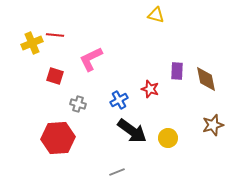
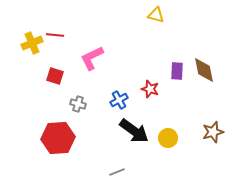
pink L-shape: moved 1 px right, 1 px up
brown diamond: moved 2 px left, 9 px up
brown star: moved 7 px down
black arrow: moved 2 px right
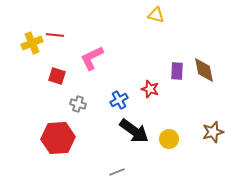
red square: moved 2 px right
yellow circle: moved 1 px right, 1 px down
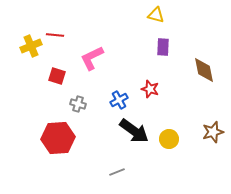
yellow cross: moved 1 px left, 3 px down
purple rectangle: moved 14 px left, 24 px up
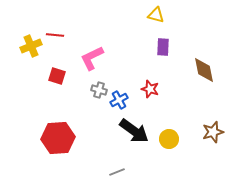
gray cross: moved 21 px right, 14 px up
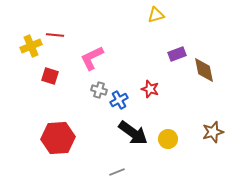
yellow triangle: rotated 30 degrees counterclockwise
purple rectangle: moved 14 px right, 7 px down; rotated 66 degrees clockwise
red square: moved 7 px left
black arrow: moved 1 px left, 2 px down
yellow circle: moved 1 px left
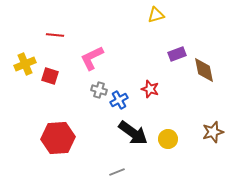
yellow cross: moved 6 px left, 18 px down
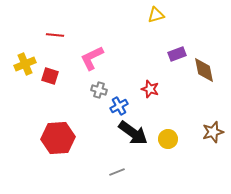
blue cross: moved 6 px down
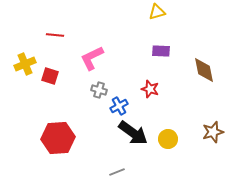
yellow triangle: moved 1 px right, 3 px up
purple rectangle: moved 16 px left, 3 px up; rotated 24 degrees clockwise
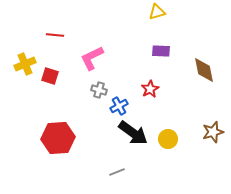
red star: rotated 24 degrees clockwise
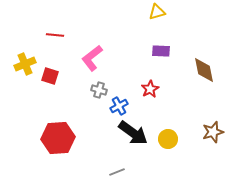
pink L-shape: rotated 12 degrees counterclockwise
